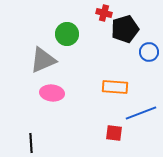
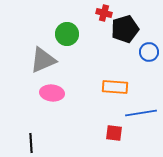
blue line: rotated 12 degrees clockwise
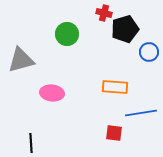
gray triangle: moved 22 px left; rotated 8 degrees clockwise
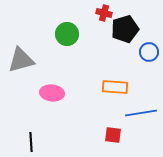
red square: moved 1 px left, 2 px down
black line: moved 1 px up
